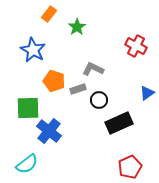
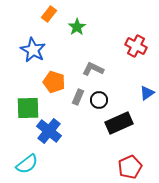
orange pentagon: moved 1 px down
gray rectangle: moved 8 px down; rotated 49 degrees counterclockwise
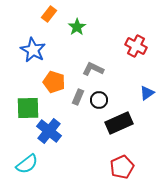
red pentagon: moved 8 px left
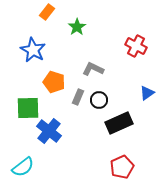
orange rectangle: moved 2 px left, 2 px up
cyan semicircle: moved 4 px left, 3 px down
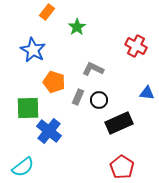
blue triangle: rotated 42 degrees clockwise
red pentagon: rotated 15 degrees counterclockwise
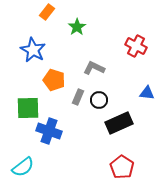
gray L-shape: moved 1 px right, 1 px up
orange pentagon: moved 2 px up
blue cross: rotated 20 degrees counterclockwise
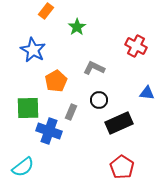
orange rectangle: moved 1 px left, 1 px up
orange pentagon: moved 2 px right, 1 px down; rotated 25 degrees clockwise
gray rectangle: moved 7 px left, 15 px down
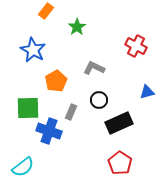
blue triangle: moved 1 px up; rotated 21 degrees counterclockwise
red pentagon: moved 2 px left, 4 px up
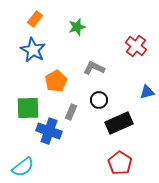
orange rectangle: moved 11 px left, 8 px down
green star: rotated 18 degrees clockwise
red cross: rotated 10 degrees clockwise
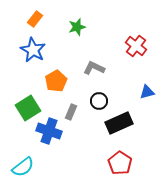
black circle: moved 1 px down
green square: rotated 30 degrees counterclockwise
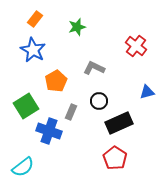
green square: moved 2 px left, 2 px up
red pentagon: moved 5 px left, 5 px up
